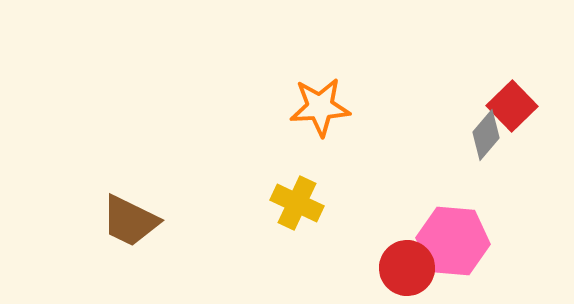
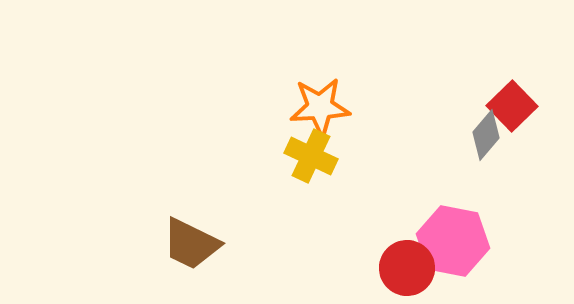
yellow cross: moved 14 px right, 47 px up
brown trapezoid: moved 61 px right, 23 px down
pink hexagon: rotated 6 degrees clockwise
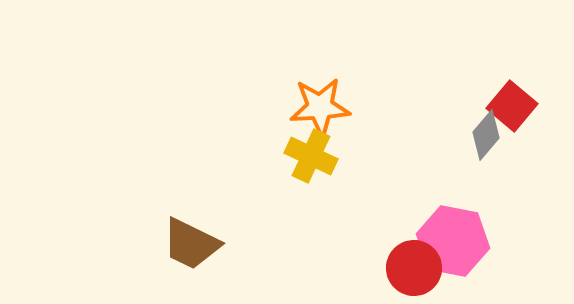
red square: rotated 6 degrees counterclockwise
red circle: moved 7 px right
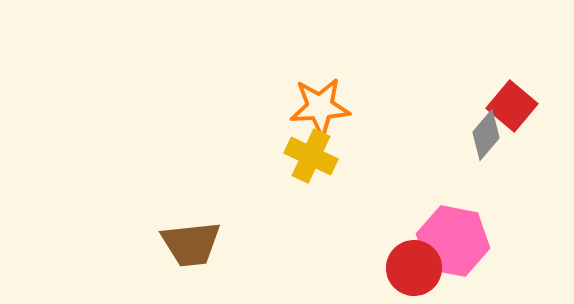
brown trapezoid: rotated 32 degrees counterclockwise
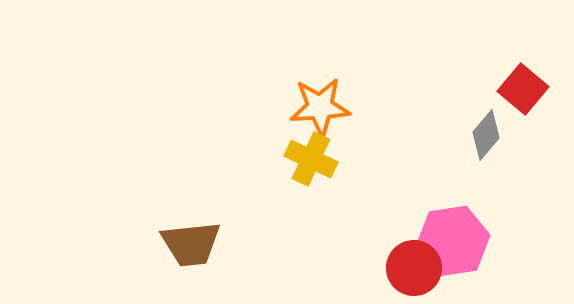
red square: moved 11 px right, 17 px up
yellow cross: moved 3 px down
pink hexagon: rotated 20 degrees counterclockwise
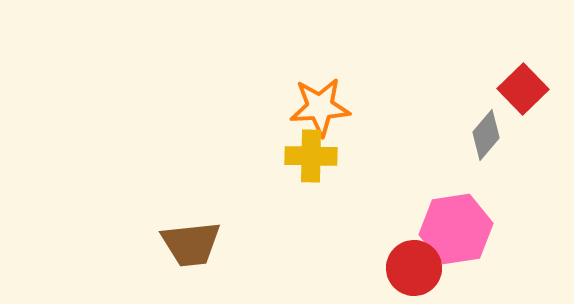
red square: rotated 6 degrees clockwise
yellow cross: moved 3 px up; rotated 24 degrees counterclockwise
pink hexagon: moved 3 px right, 12 px up
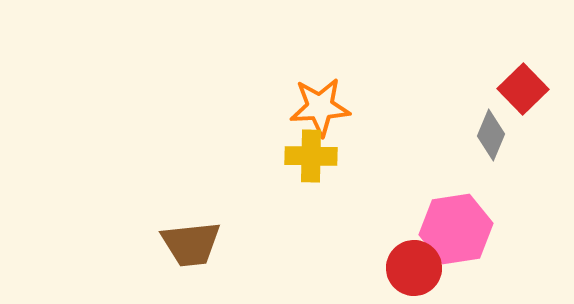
gray diamond: moved 5 px right; rotated 18 degrees counterclockwise
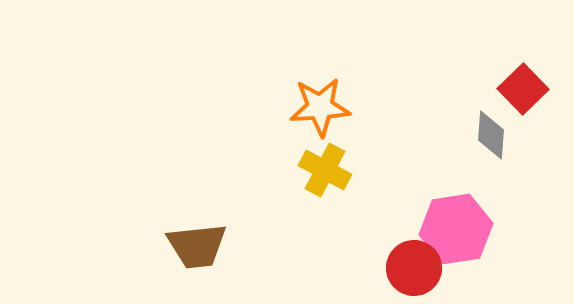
gray diamond: rotated 18 degrees counterclockwise
yellow cross: moved 14 px right, 14 px down; rotated 27 degrees clockwise
brown trapezoid: moved 6 px right, 2 px down
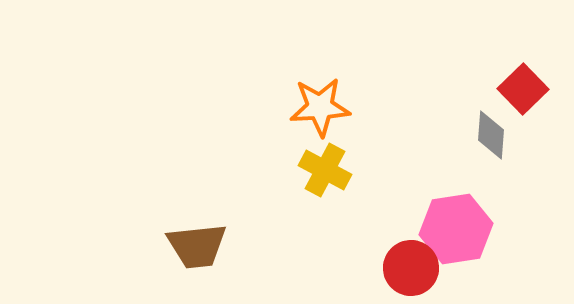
red circle: moved 3 px left
